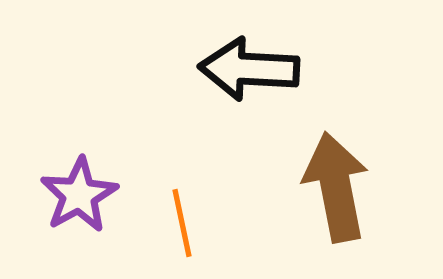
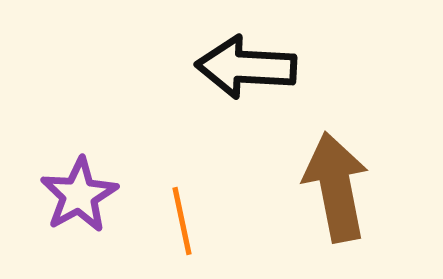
black arrow: moved 3 px left, 2 px up
orange line: moved 2 px up
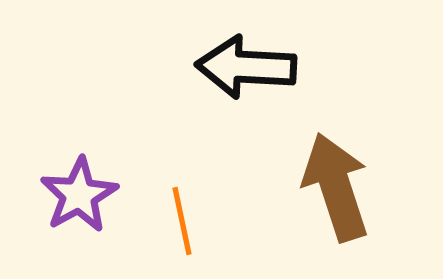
brown arrow: rotated 7 degrees counterclockwise
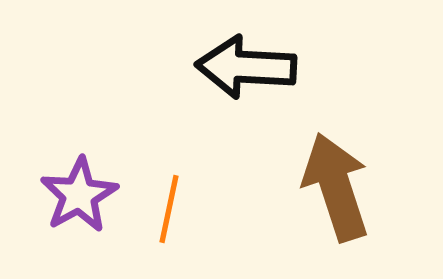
orange line: moved 13 px left, 12 px up; rotated 24 degrees clockwise
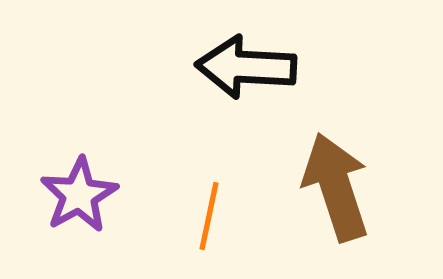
orange line: moved 40 px right, 7 px down
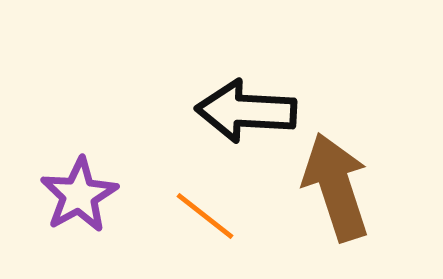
black arrow: moved 44 px down
orange line: moved 4 px left; rotated 64 degrees counterclockwise
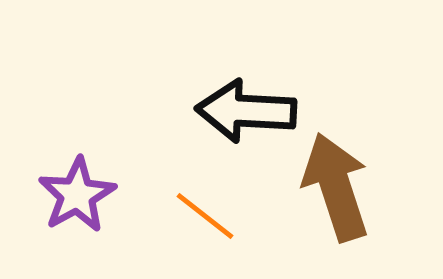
purple star: moved 2 px left
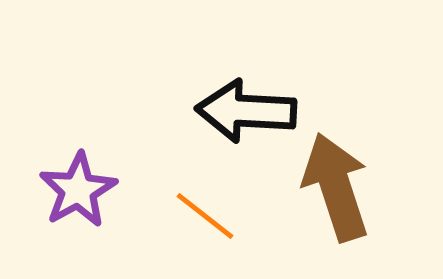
purple star: moved 1 px right, 5 px up
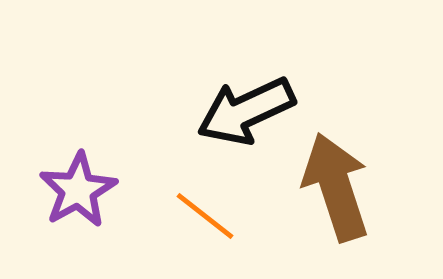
black arrow: rotated 28 degrees counterclockwise
